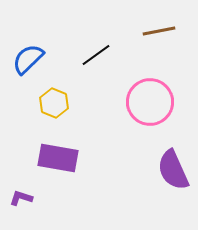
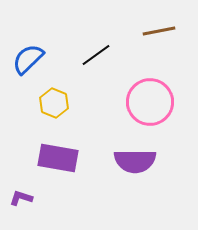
purple semicircle: moved 38 px left, 9 px up; rotated 66 degrees counterclockwise
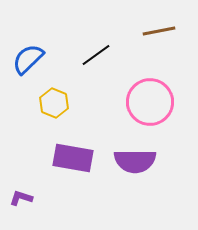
purple rectangle: moved 15 px right
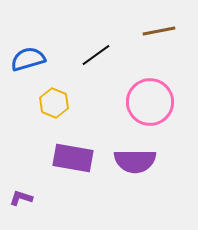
blue semicircle: rotated 28 degrees clockwise
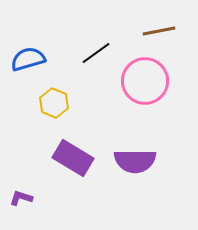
black line: moved 2 px up
pink circle: moved 5 px left, 21 px up
purple rectangle: rotated 21 degrees clockwise
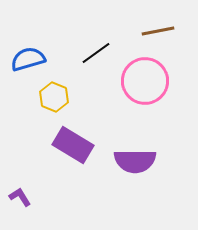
brown line: moved 1 px left
yellow hexagon: moved 6 px up
purple rectangle: moved 13 px up
purple L-shape: moved 1 px left, 1 px up; rotated 40 degrees clockwise
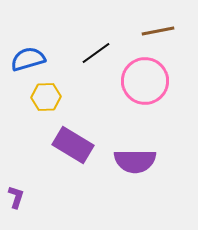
yellow hexagon: moved 8 px left; rotated 24 degrees counterclockwise
purple L-shape: moved 4 px left; rotated 50 degrees clockwise
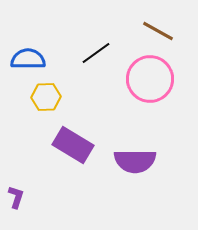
brown line: rotated 40 degrees clockwise
blue semicircle: rotated 16 degrees clockwise
pink circle: moved 5 px right, 2 px up
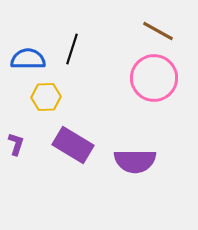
black line: moved 24 px left, 4 px up; rotated 36 degrees counterclockwise
pink circle: moved 4 px right, 1 px up
purple L-shape: moved 53 px up
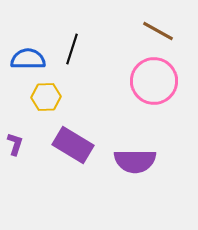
pink circle: moved 3 px down
purple L-shape: moved 1 px left
